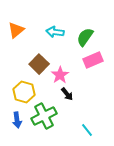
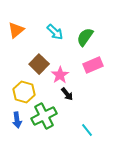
cyan arrow: rotated 144 degrees counterclockwise
pink rectangle: moved 5 px down
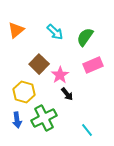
green cross: moved 2 px down
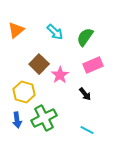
black arrow: moved 18 px right
cyan line: rotated 24 degrees counterclockwise
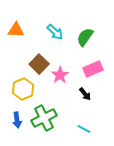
orange triangle: rotated 42 degrees clockwise
pink rectangle: moved 4 px down
yellow hexagon: moved 1 px left, 3 px up; rotated 20 degrees clockwise
cyan line: moved 3 px left, 1 px up
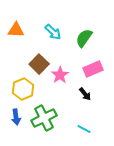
cyan arrow: moved 2 px left
green semicircle: moved 1 px left, 1 px down
blue arrow: moved 1 px left, 3 px up
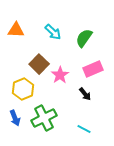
blue arrow: moved 1 px left, 1 px down; rotated 14 degrees counterclockwise
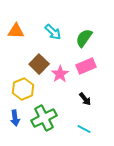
orange triangle: moved 1 px down
pink rectangle: moved 7 px left, 3 px up
pink star: moved 1 px up
black arrow: moved 5 px down
blue arrow: rotated 14 degrees clockwise
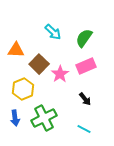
orange triangle: moved 19 px down
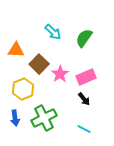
pink rectangle: moved 11 px down
black arrow: moved 1 px left
